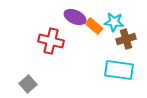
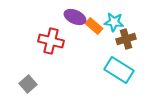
cyan rectangle: rotated 24 degrees clockwise
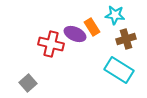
purple ellipse: moved 17 px down
cyan star: moved 1 px right, 7 px up
orange rectangle: moved 2 px left, 1 px down; rotated 18 degrees clockwise
red cross: moved 3 px down
gray square: moved 1 px up
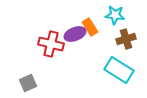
orange rectangle: moved 2 px left
purple ellipse: rotated 45 degrees counterclockwise
gray square: rotated 18 degrees clockwise
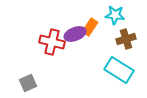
orange rectangle: rotated 66 degrees clockwise
red cross: moved 1 px right, 2 px up
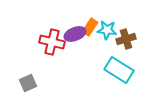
cyan star: moved 8 px left, 15 px down
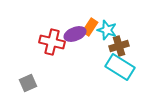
cyan star: rotated 12 degrees clockwise
brown cross: moved 7 px left, 7 px down
cyan rectangle: moved 1 px right, 3 px up
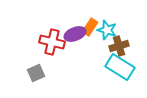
gray square: moved 8 px right, 10 px up
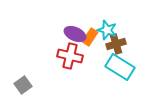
orange rectangle: moved 10 px down
purple ellipse: rotated 45 degrees clockwise
red cross: moved 18 px right, 14 px down
brown cross: moved 3 px left, 2 px up
gray square: moved 13 px left, 12 px down; rotated 12 degrees counterclockwise
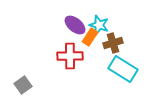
cyan star: moved 8 px left, 5 px up
purple ellipse: moved 9 px up; rotated 15 degrees clockwise
brown cross: moved 3 px left, 1 px up
red cross: rotated 15 degrees counterclockwise
cyan rectangle: moved 3 px right, 2 px down
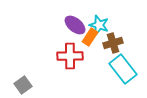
cyan rectangle: rotated 20 degrees clockwise
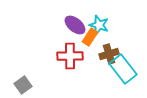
brown cross: moved 4 px left, 11 px down
